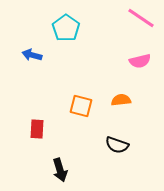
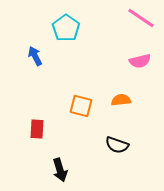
blue arrow: moved 3 px right, 1 px down; rotated 48 degrees clockwise
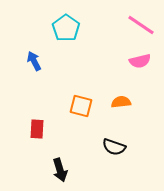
pink line: moved 7 px down
blue arrow: moved 1 px left, 5 px down
orange semicircle: moved 2 px down
black semicircle: moved 3 px left, 2 px down
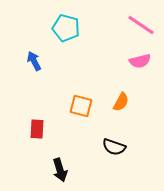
cyan pentagon: rotated 20 degrees counterclockwise
orange semicircle: rotated 126 degrees clockwise
